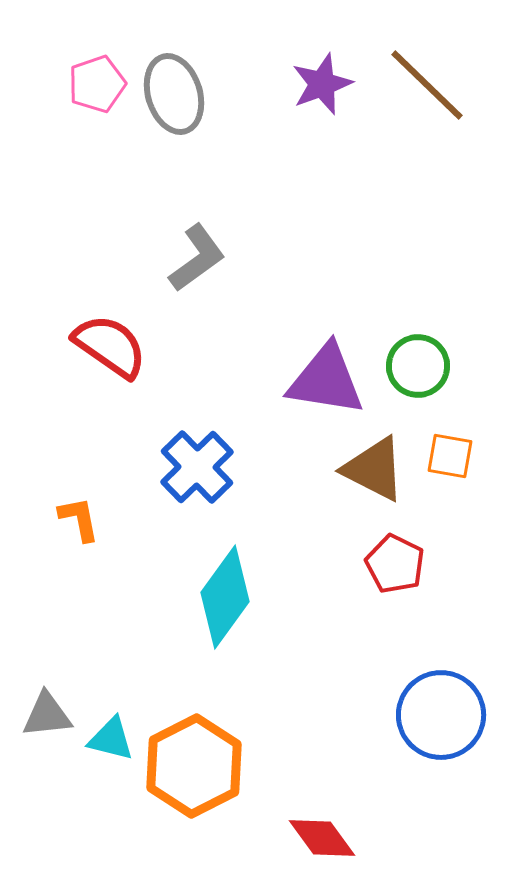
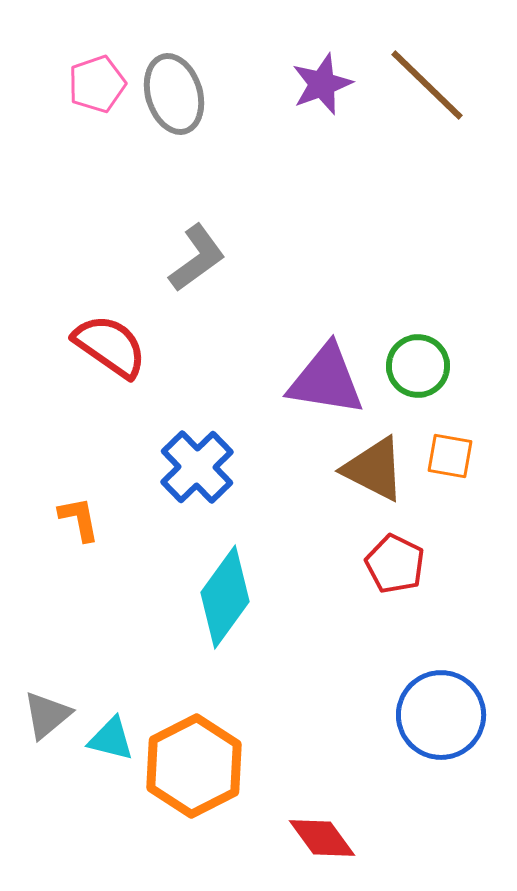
gray triangle: rotated 34 degrees counterclockwise
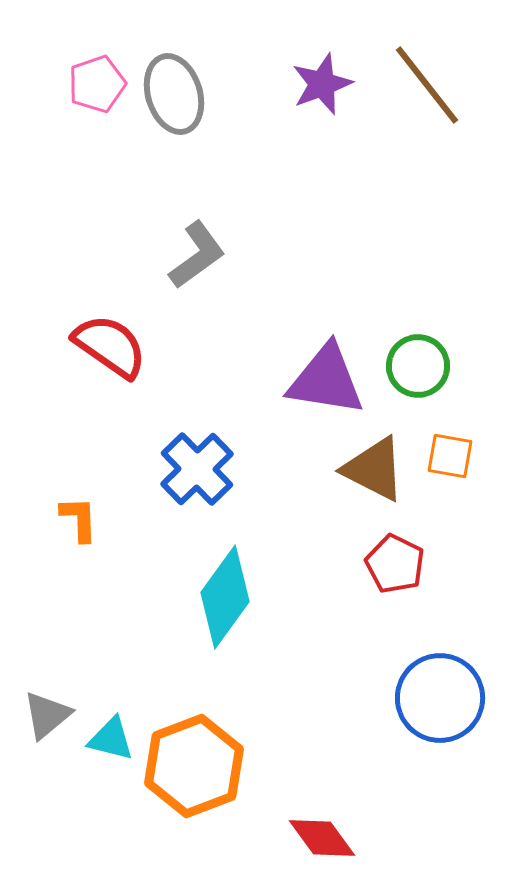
brown line: rotated 8 degrees clockwise
gray L-shape: moved 3 px up
blue cross: moved 2 px down
orange L-shape: rotated 9 degrees clockwise
blue circle: moved 1 px left, 17 px up
orange hexagon: rotated 6 degrees clockwise
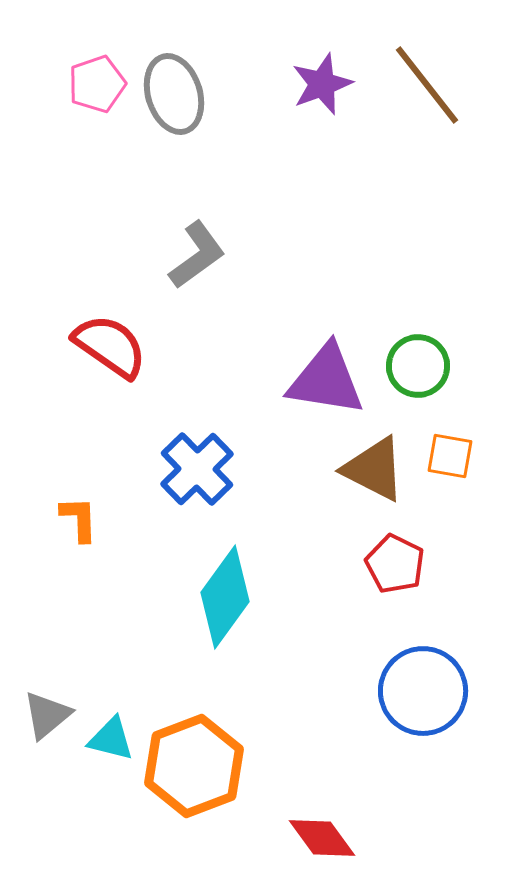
blue circle: moved 17 px left, 7 px up
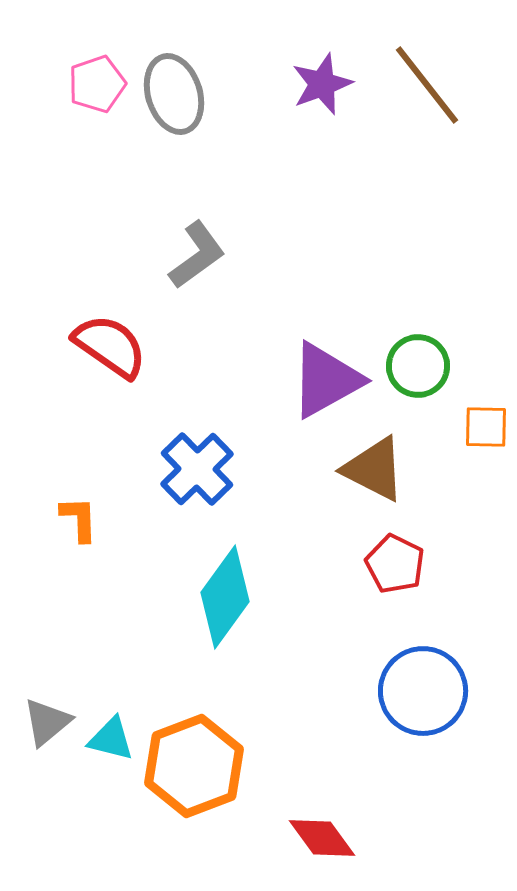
purple triangle: rotated 38 degrees counterclockwise
orange square: moved 36 px right, 29 px up; rotated 9 degrees counterclockwise
gray triangle: moved 7 px down
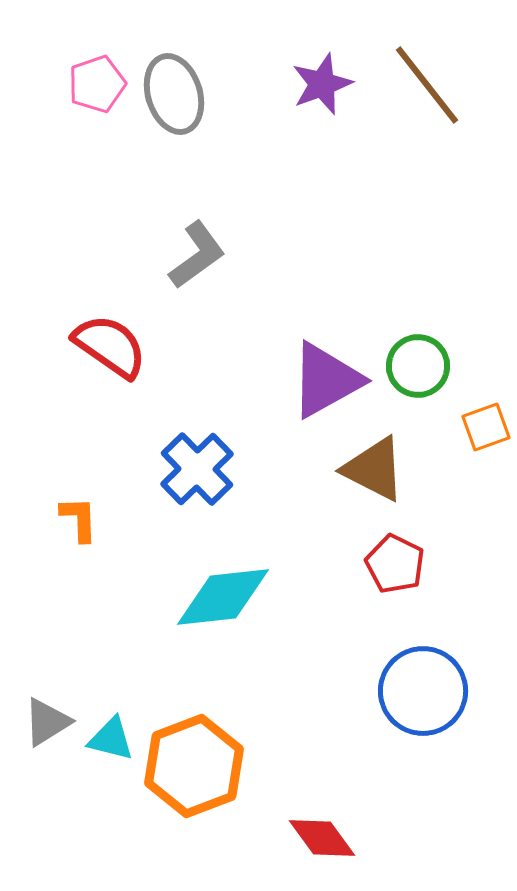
orange square: rotated 21 degrees counterclockwise
cyan diamond: moved 2 px left; rotated 48 degrees clockwise
gray triangle: rotated 8 degrees clockwise
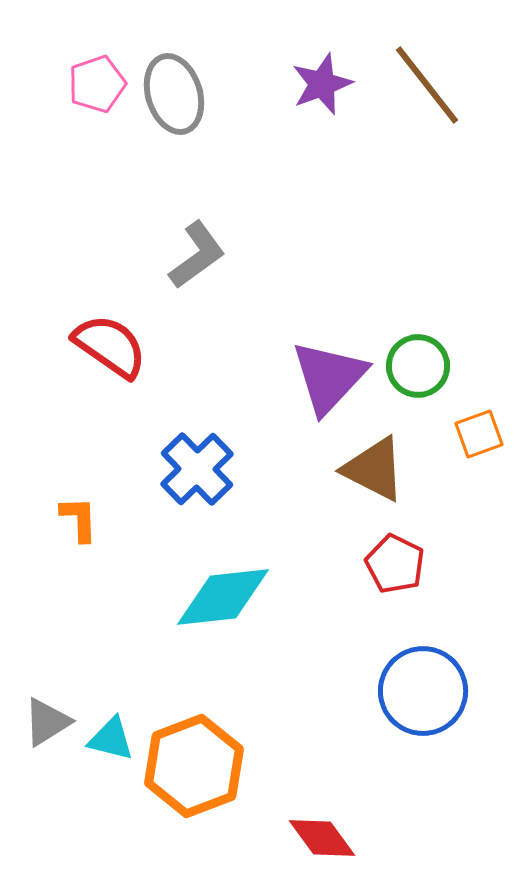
purple triangle: moved 3 px right, 3 px up; rotated 18 degrees counterclockwise
orange square: moved 7 px left, 7 px down
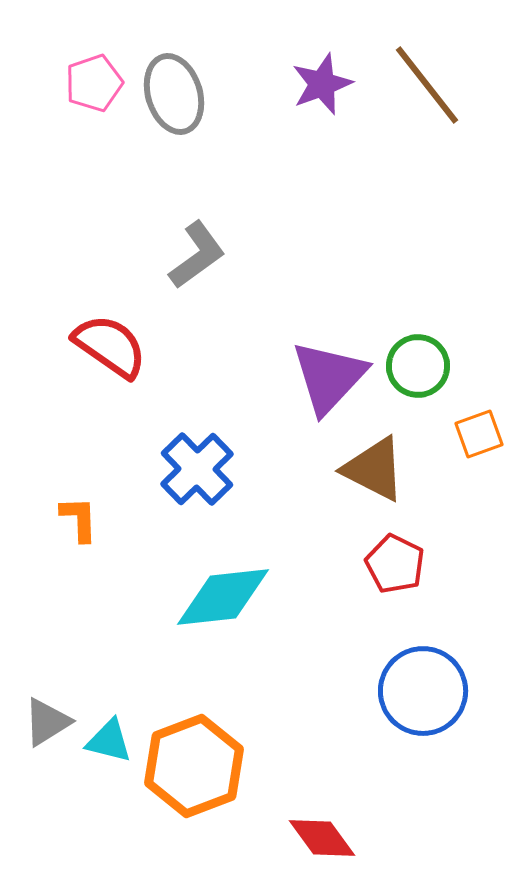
pink pentagon: moved 3 px left, 1 px up
cyan triangle: moved 2 px left, 2 px down
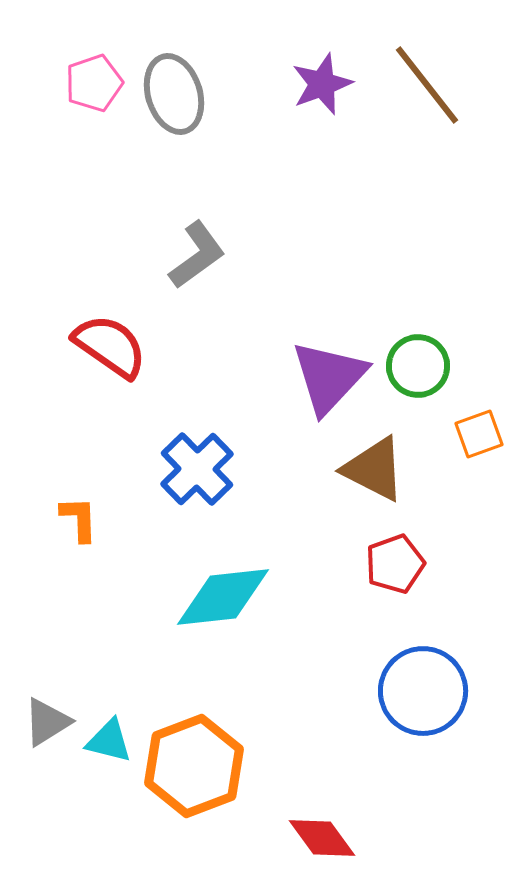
red pentagon: rotated 26 degrees clockwise
